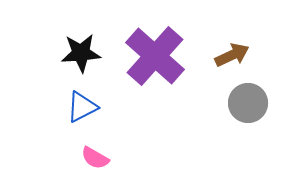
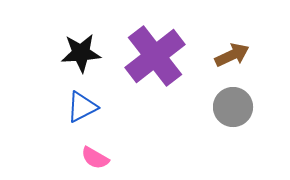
purple cross: rotated 10 degrees clockwise
gray circle: moved 15 px left, 4 px down
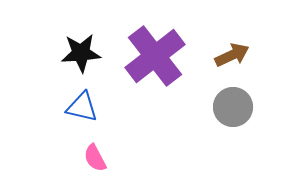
blue triangle: rotated 40 degrees clockwise
pink semicircle: rotated 32 degrees clockwise
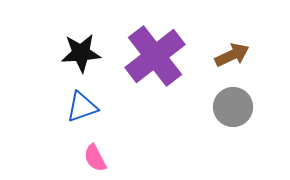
blue triangle: rotated 32 degrees counterclockwise
